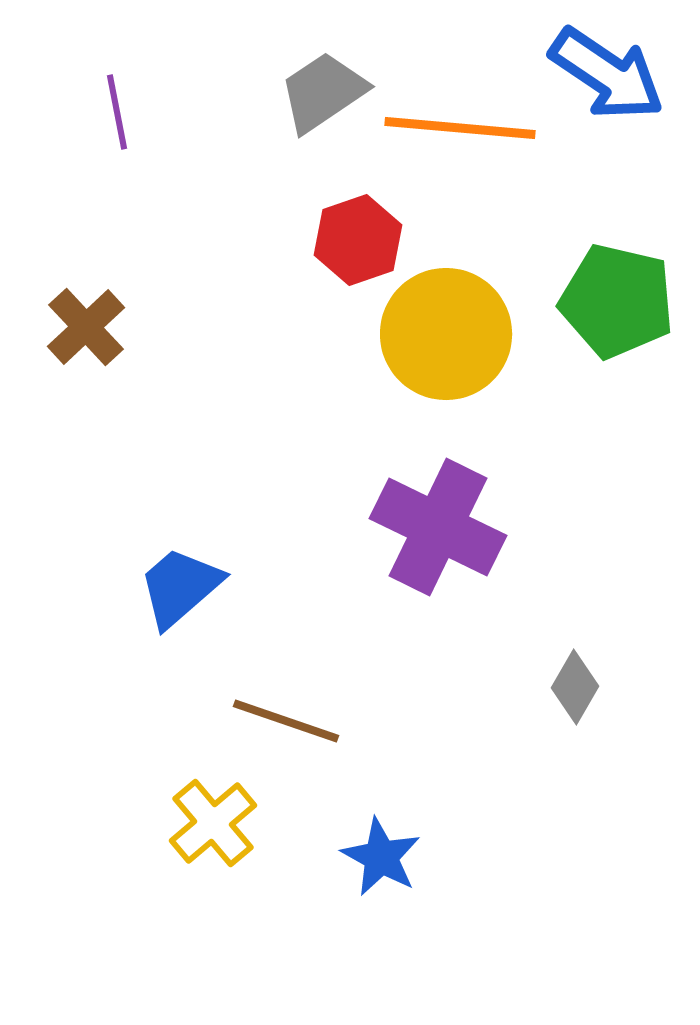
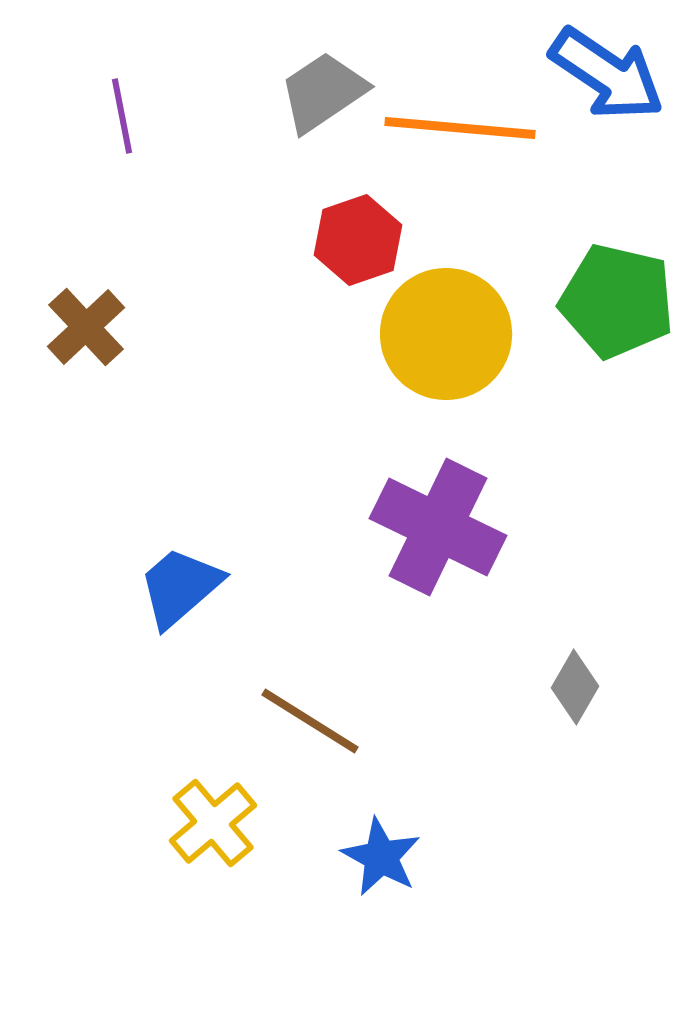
purple line: moved 5 px right, 4 px down
brown line: moved 24 px right; rotated 13 degrees clockwise
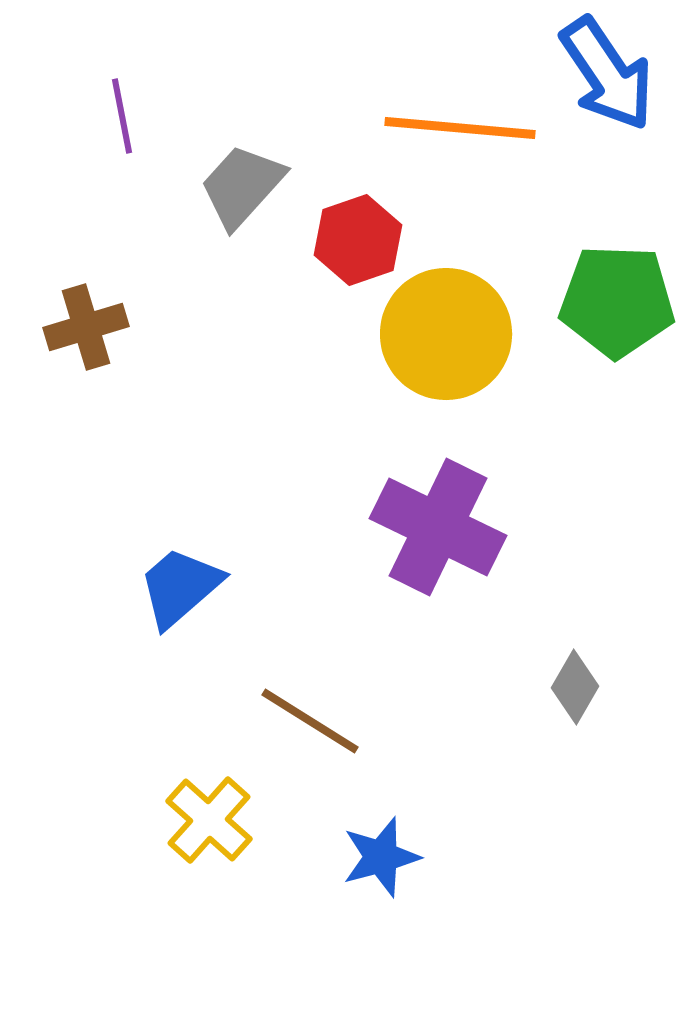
blue arrow: rotated 22 degrees clockwise
gray trapezoid: moved 81 px left, 94 px down; rotated 14 degrees counterclockwise
green pentagon: rotated 11 degrees counterclockwise
brown cross: rotated 26 degrees clockwise
yellow cross: moved 4 px left, 3 px up; rotated 8 degrees counterclockwise
blue star: rotated 28 degrees clockwise
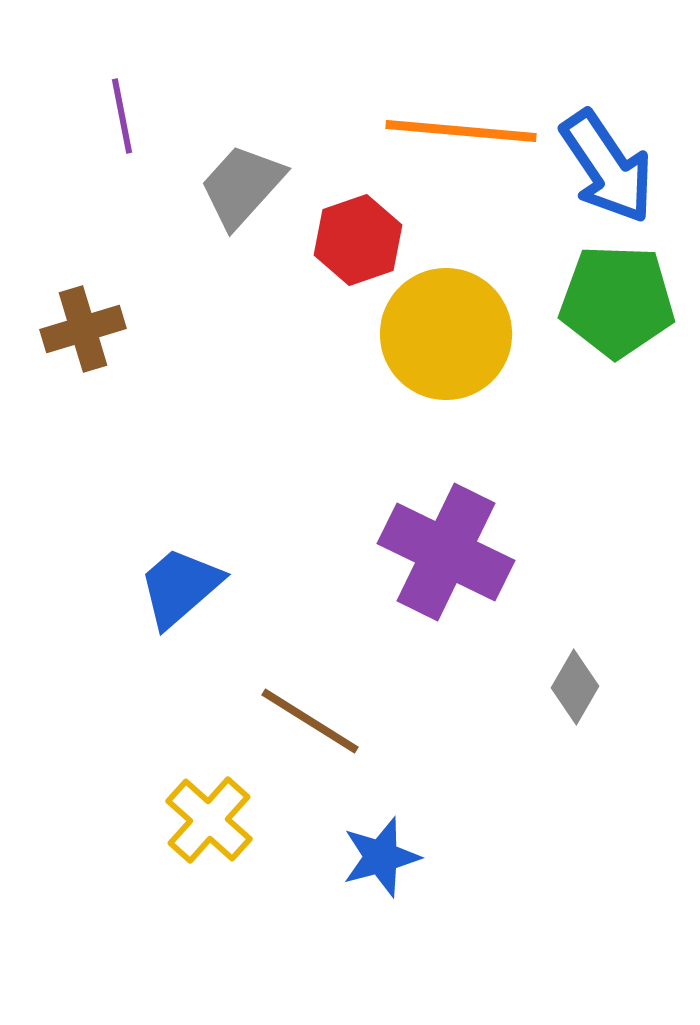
blue arrow: moved 93 px down
orange line: moved 1 px right, 3 px down
brown cross: moved 3 px left, 2 px down
purple cross: moved 8 px right, 25 px down
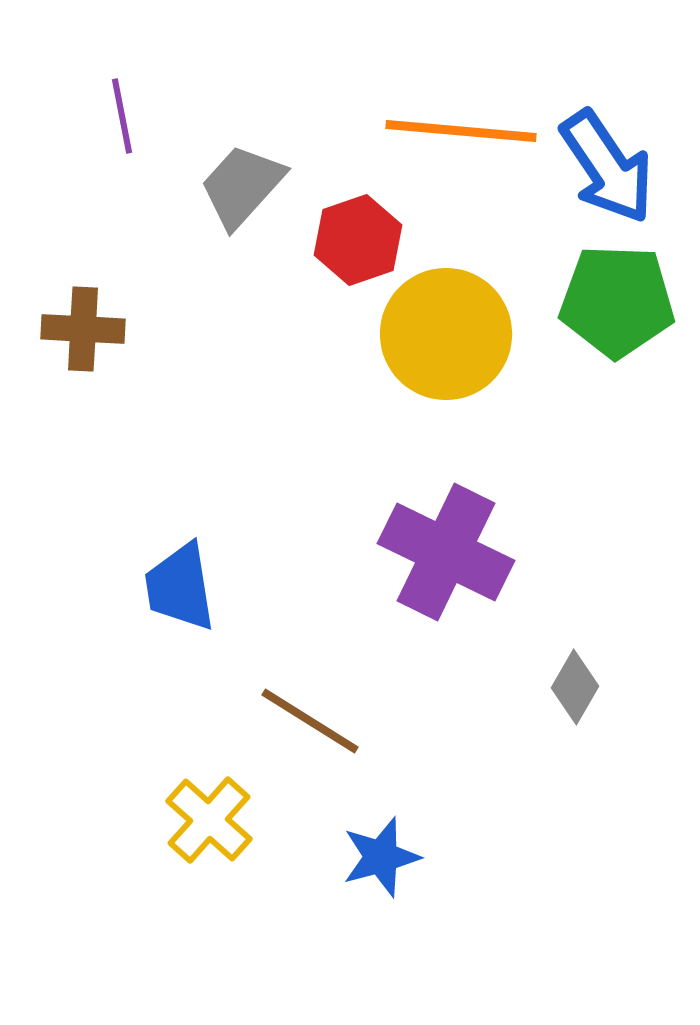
brown cross: rotated 20 degrees clockwise
blue trapezoid: rotated 58 degrees counterclockwise
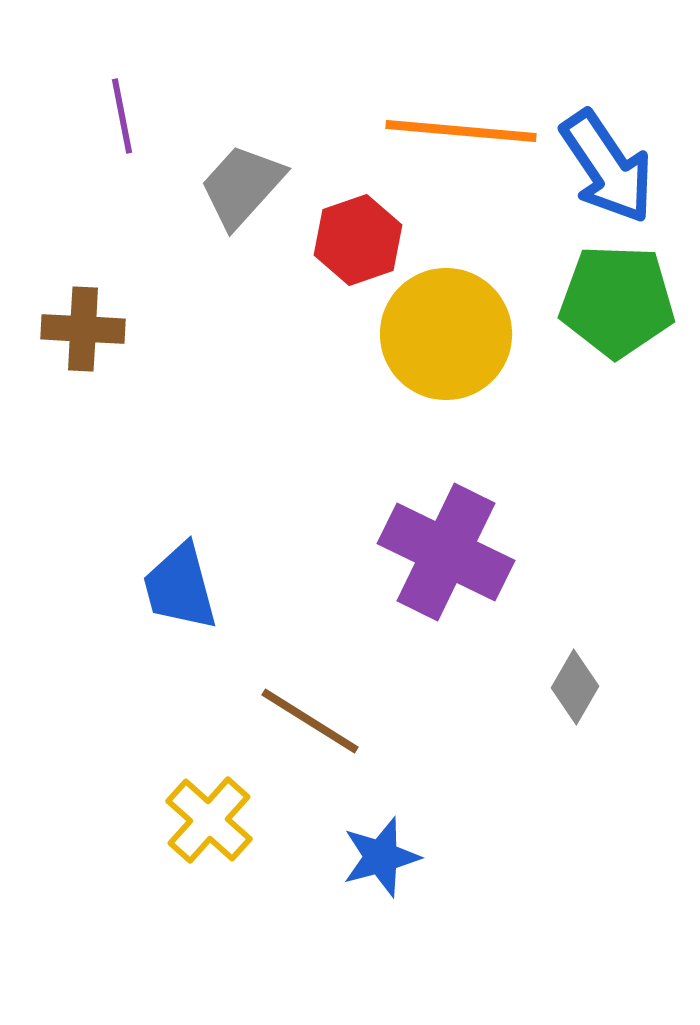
blue trapezoid: rotated 6 degrees counterclockwise
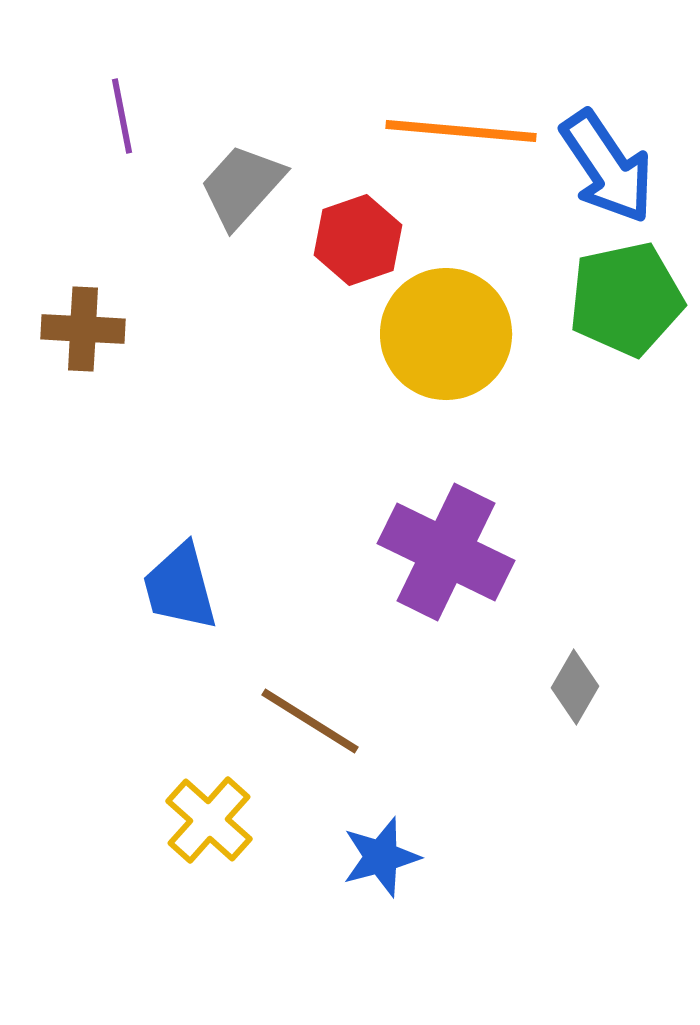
green pentagon: moved 9 px right, 2 px up; rotated 14 degrees counterclockwise
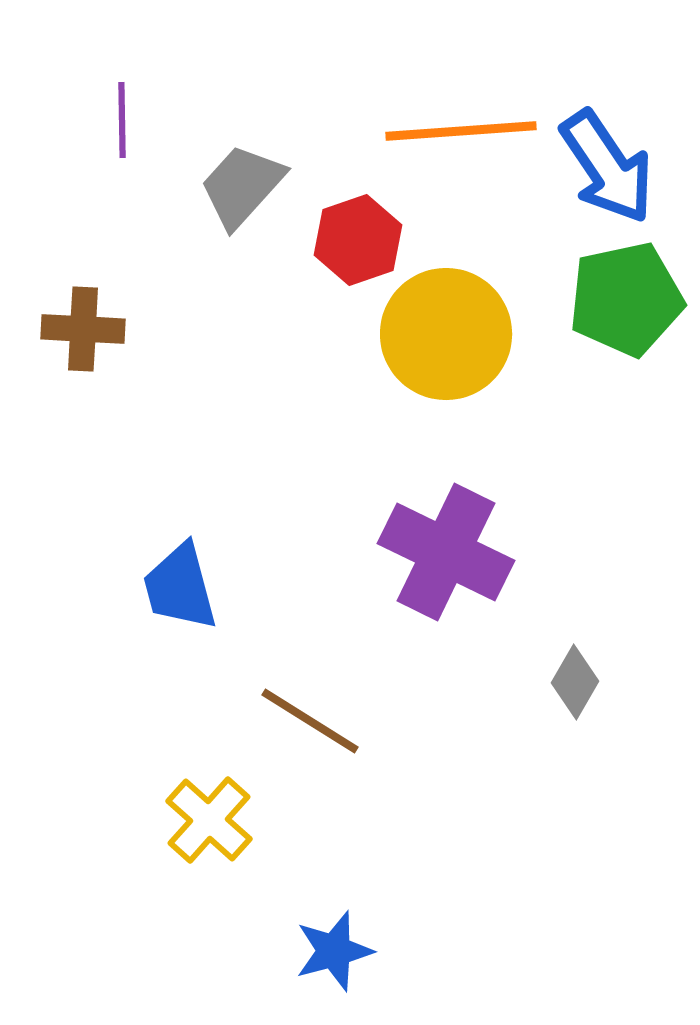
purple line: moved 4 px down; rotated 10 degrees clockwise
orange line: rotated 9 degrees counterclockwise
gray diamond: moved 5 px up
blue star: moved 47 px left, 94 px down
